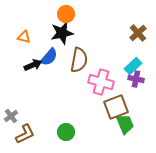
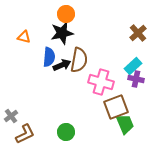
blue semicircle: rotated 36 degrees counterclockwise
black arrow: moved 29 px right
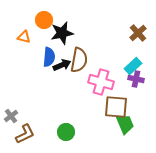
orange circle: moved 22 px left, 6 px down
brown square: rotated 25 degrees clockwise
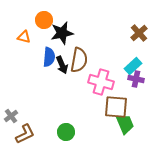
brown cross: moved 1 px right
black arrow: rotated 90 degrees clockwise
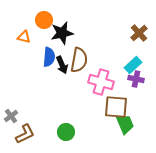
cyan rectangle: moved 1 px up
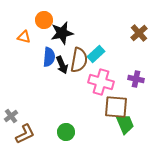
cyan rectangle: moved 37 px left, 11 px up
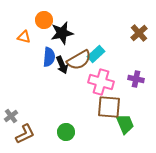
brown semicircle: rotated 50 degrees clockwise
brown square: moved 7 px left
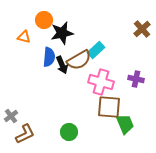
brown cross: moved 3 px right, 4 px up
cyan rectangle: moved 4 px up
green circle: moved 3 px right
